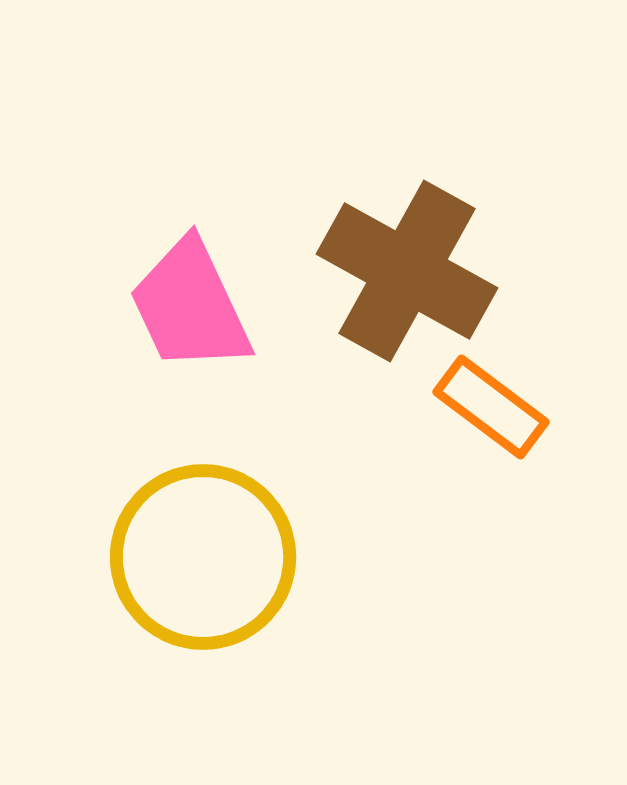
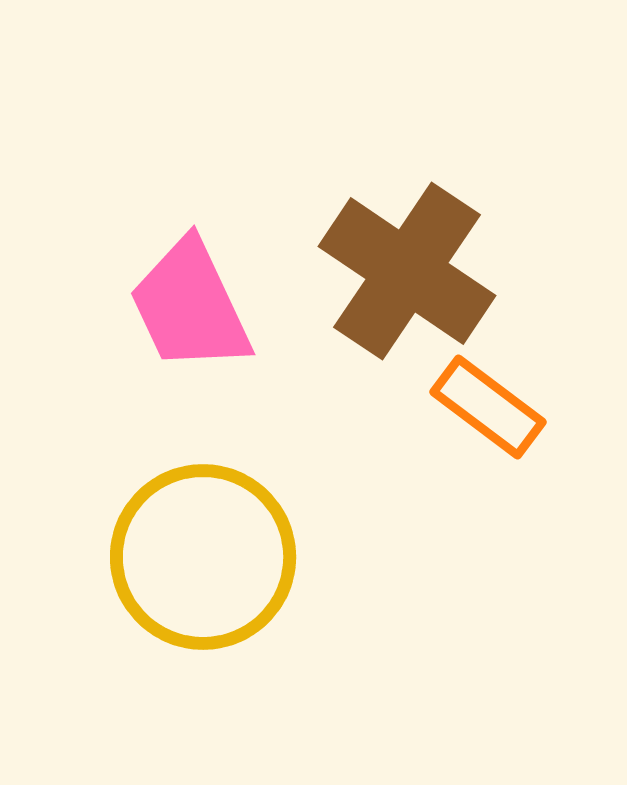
brown cross: rotated 5 degrees clockwise
orange rectangle: moved 3 px left
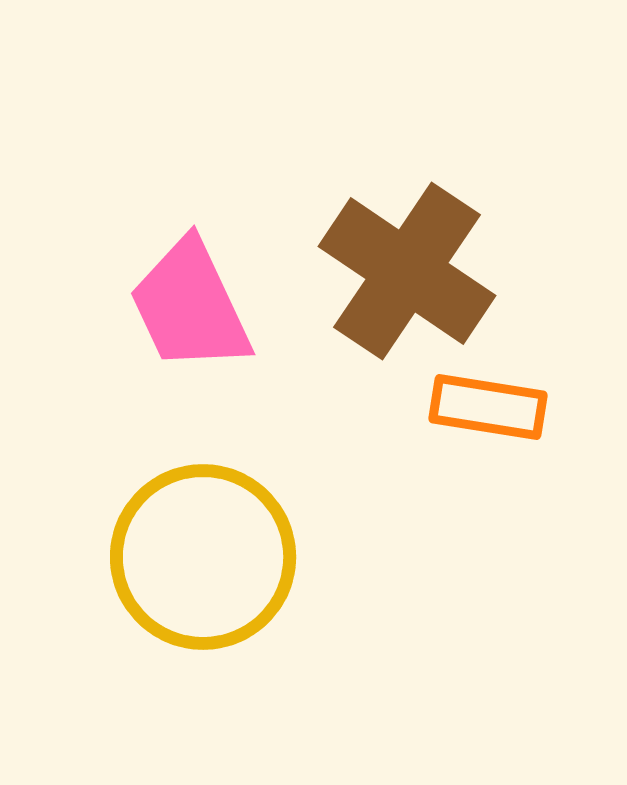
orange rectangle: rotated 28 degrees counterclockwise
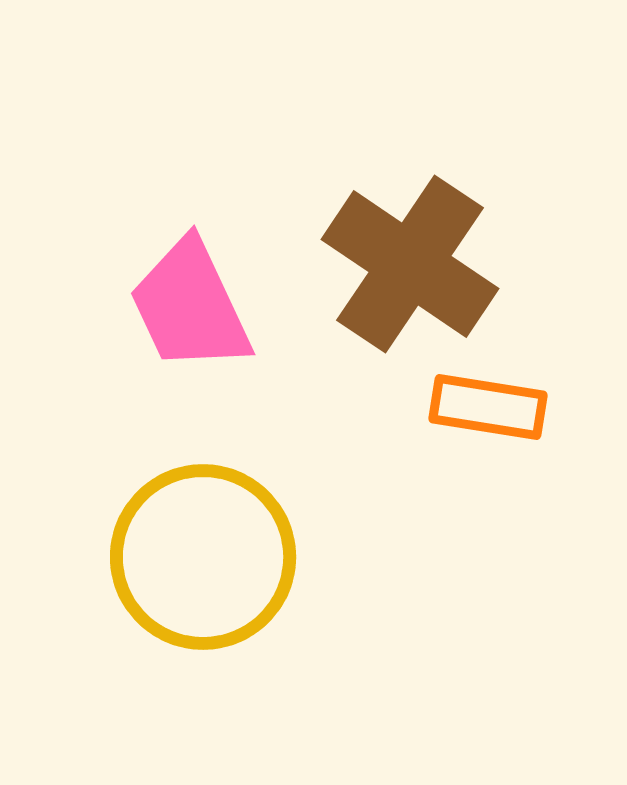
brown cross: moved 3 px right, 7 px up
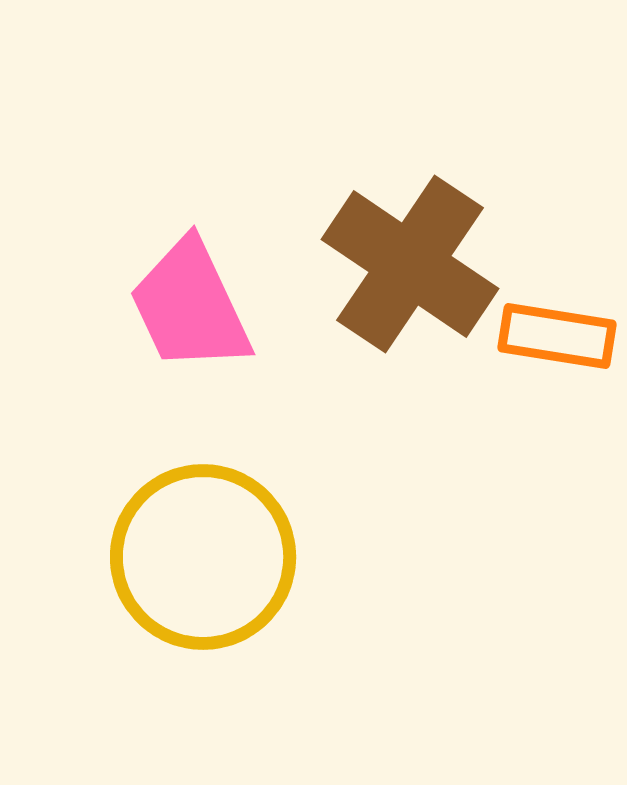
orange rectangle: moved 69 px right, 71 px up
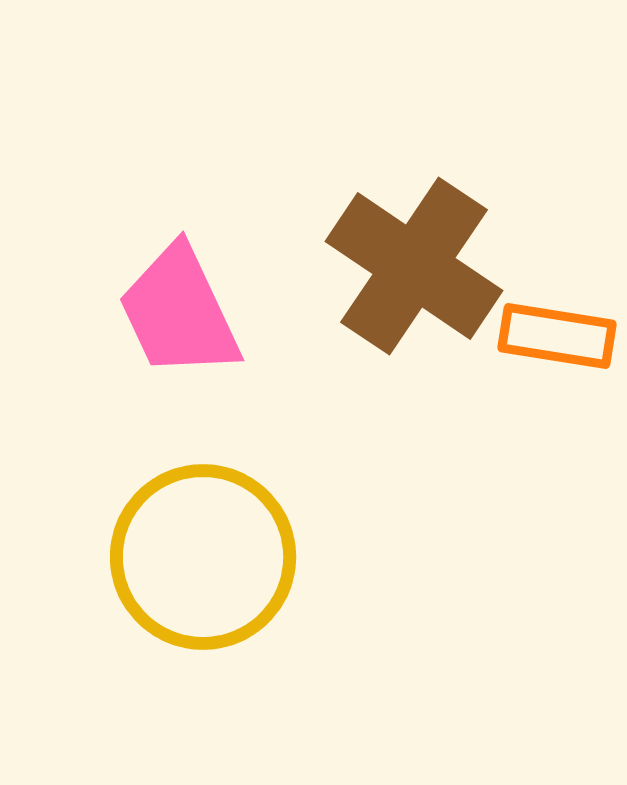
brown cross: moved 4 px right, 2 px down
pink trapezoid: moved 11 px left, 6 px down
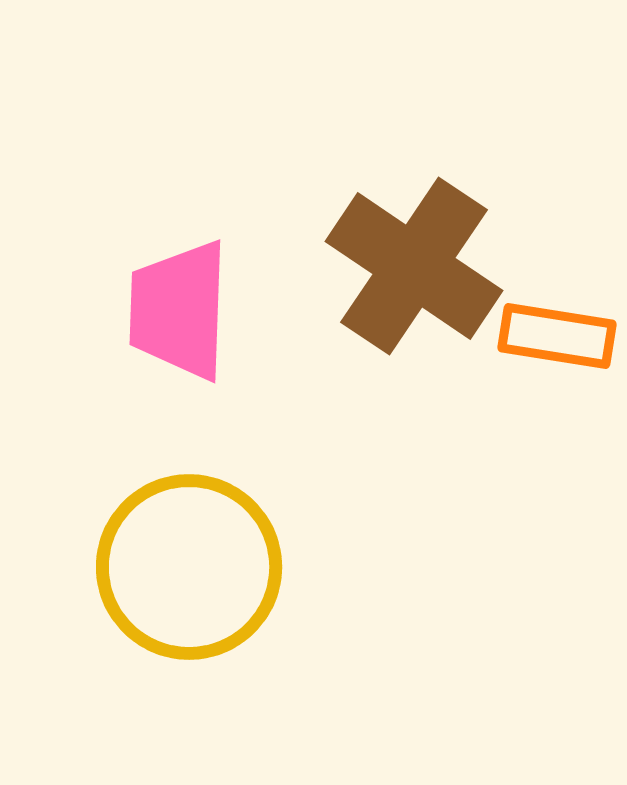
pink trapezoid: moved 2 px up; rotated 27 degrees clockwise
yellow circle: moved 14 px left, 10 px down
